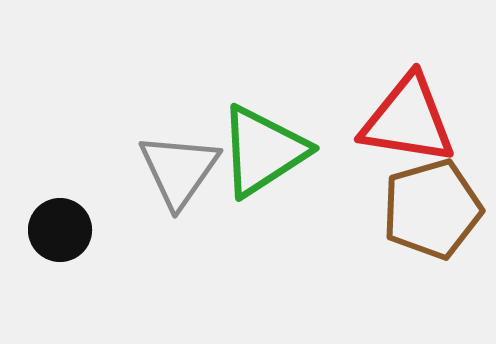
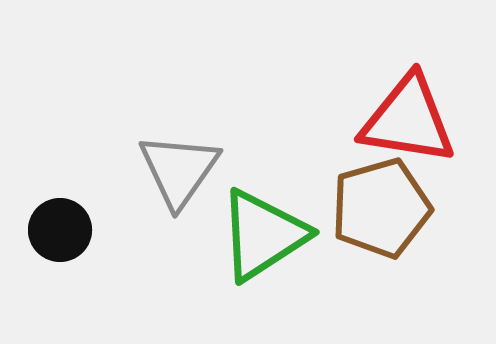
green triangle: moved 84 px down
brown pentagon: moved 51 px left, 1 px up
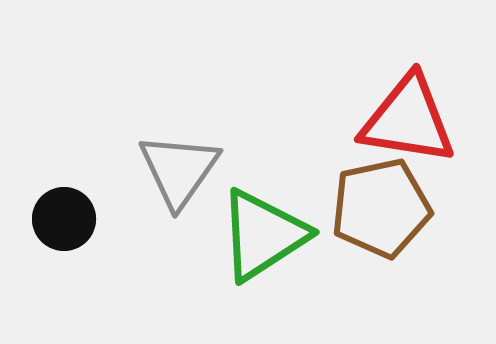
brown pentagon: rotated 4 degrees clockwise
black circle: moved 4 px right, 11 px up
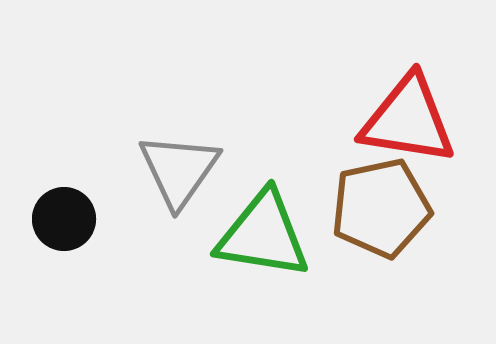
green triangle: rotated 42 degrees clockwise
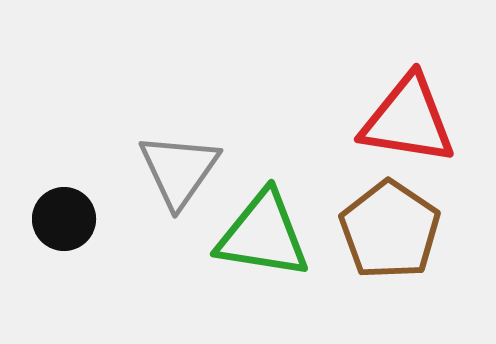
brown pentagon: moved 9 px right, 22 px down; rotated 26 degrees counterclockwise
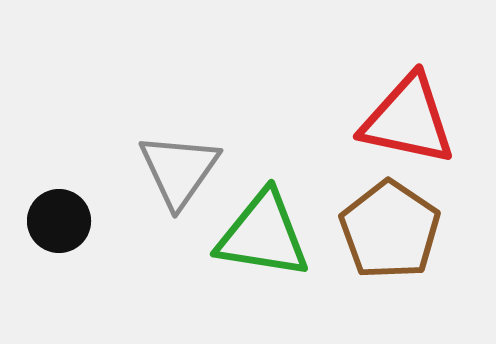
red triangle: rotated 3 degrees clockwise
black circle: moved 5 px left, 2 px down
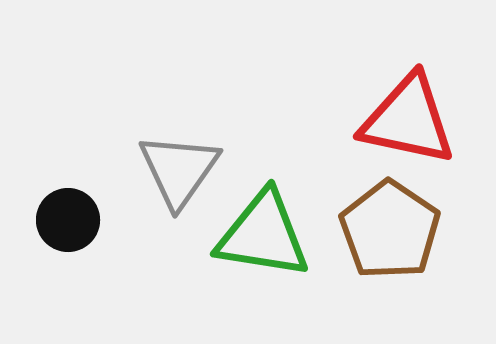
black circle: moved 9 px right, 1 px up
